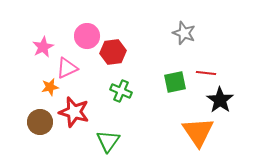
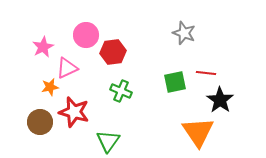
pink circle: moved 1 px left, 1 px up
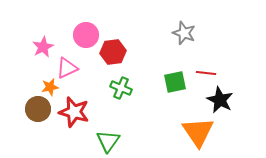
green cross: moved 3 px up
black star: rotated 8 degrees counterclockwise
brown circle: moved 2 px left, 13 px up
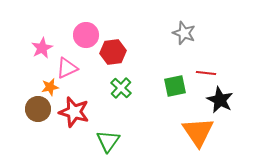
pink star: moved 1 px left, 1 px down
green square: moved 4 px down
green cross: rotated 20 degrees clockwise
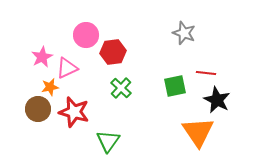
pink star: moved 9 px down
black star: moved 3 px left
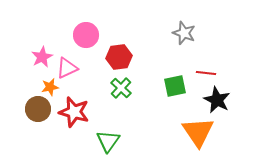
red hexagon: moved 6 px right, 5 px down
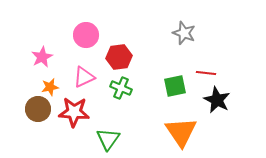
pink triangle: moved 17 px right, 9 px down
green cross: rotated 20 degrees counterclockwise
red star: rotated 12 degrees counterclockwise
orange triangle: moved 17 px left
green triangle: moved 2 px up
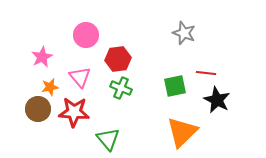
red hexagon: moved 1 px left, 2 px down
pink triangle: moved 4 px left; rotated 45 degrees counterclockwise
orange triangle: moved 1 px right; rotated 20 degrees clockwise
green triangle: rotated 15 degrees counterclockwise
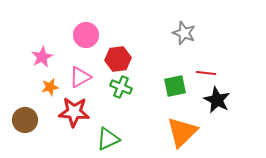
pink triangle: rotated 40 degrees clockwise
green cross: moved 1 px up
brown circle: moved 13 px left, 11 px down
green triangle: rotated 45 degrees clockwise
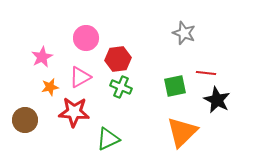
pink circle: moved 3 px down
